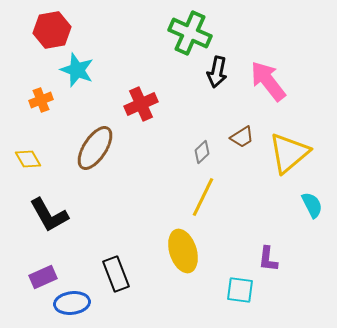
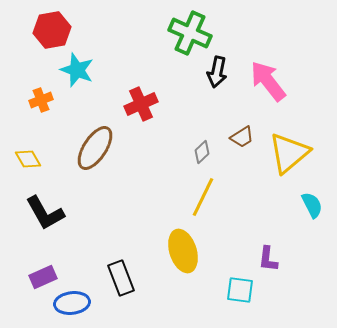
black L-shape: moved 4 px left, 2 px up
black rectangle: moved 5 px right, 4 px down
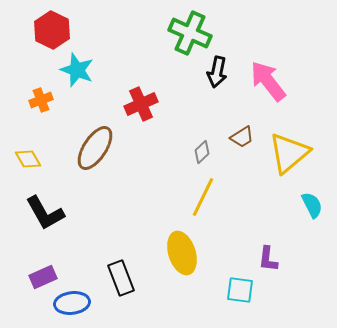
red hexagon: rotated 24 degrees counterclockwise
yellow ellipse: moved 1 px left, 2 px down
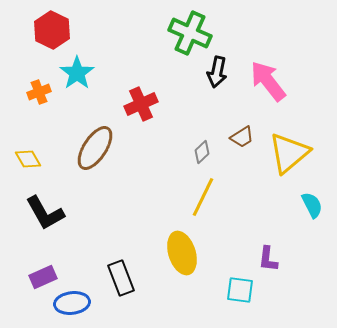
cyan star: moved 3 px down; rotated 16 degrees clockwise
orange cross: moved 2 px left, 8 px up
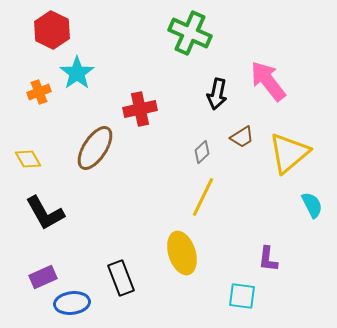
black arrow: moved 22 px down
red cross: moved 1 px left, 5 px down; rotated 12 degrees clockwise
cyan square: moved 2 px right, 6 px down
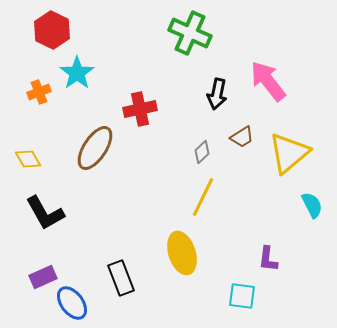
blue ellipse: rotated 60 degrees clockwise
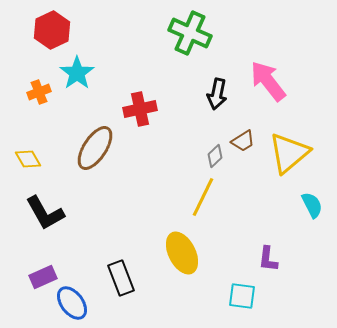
red hexagon: rotated 9 degrees clockwise
brown trapezoid: moved 1 px right, 4 px down
gray diamond: moved 13 px right, 4 px down
yellow ellipse: rotated 9 degrees counterclockwise
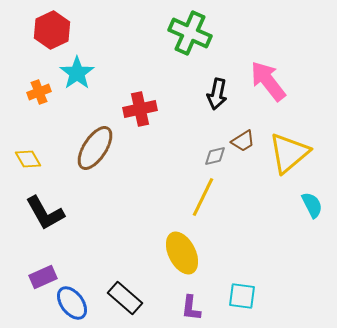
gray diamond: rotated 30 degrees clockwise
purple L-shape: moved 77 px left, 49 px down
black rectangle: moved 4 px right, 20 px down; rotated 28 degrees counterclockwise
